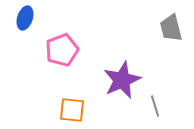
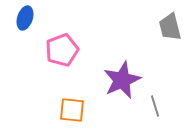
gray trapezoid: moved 1 px left, 1 px up
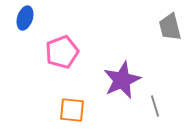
pink pentagon: moved 2 px down
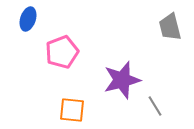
blue ellipse: moved 3 px right, 1 px down
purple star: rotated 9 degrees clockwise
gray line: rotated 15 degrees counterclockwise
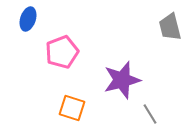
gray line: moved 5 px left, 8 px down
orange square: moved 2 px up; rotated 12 degrees clockwise
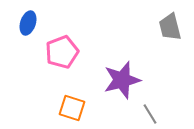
blue ellipse: moved 4 px down
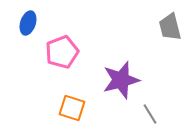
purple star: moved 1 px left
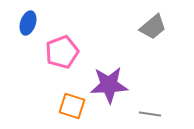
gray trapezoid: moved 17 px left; rotated 116 degrees counterclockwise
purple star: moved 12 px left, 5 px down; rotated 12 degrees clockwise
orange square: moved 2 px up
gray line: rotated 50 degrees counterclockwise
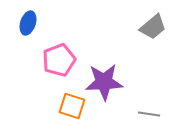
pink pentagon: moved 3 px left, 8 px down
purple star: moved 5 px left, 3 px up
gray line: moved 1 px left
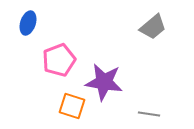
purple star: rotated 12 degrees clockwise
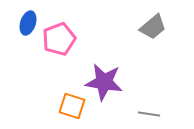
pink pentagon: moved 21 px up
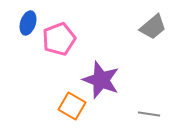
purple star: moved 3 px left, 2 px up; rotated 12 degrees clockwise
orange square: rotated 12 degrees clockwise
